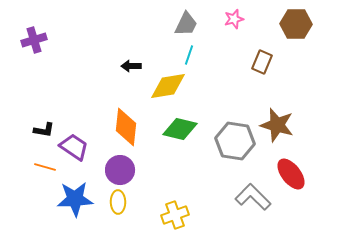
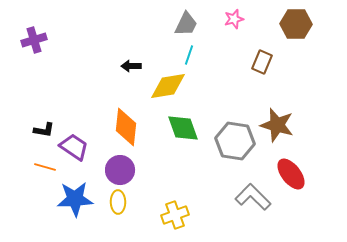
green diamond: moved 3 px right, 1 px up; rotated 56 degrees clockwise
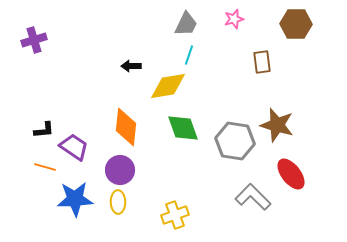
brown rectangle: rotated 30 degrees counterclockwise
black L-shape: rotated 15 degrees counterclockwise
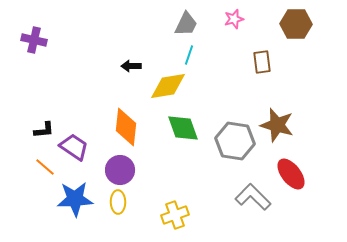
purple cross: rotated 30 degrees clockwise
orange line: rotated 25 degrees clockwise
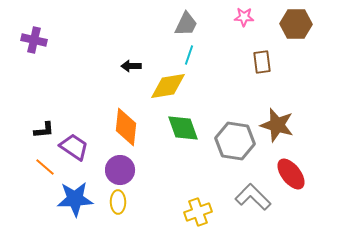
pink star: moved 10 px right, 2 px up; rotated 18 degrees clockwise
yellow cross: moved 23 px right, 3 px up
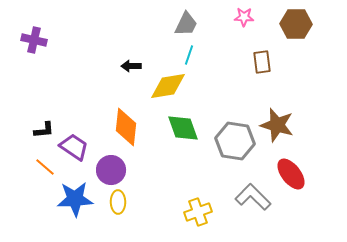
purple circle: moved 9 px left
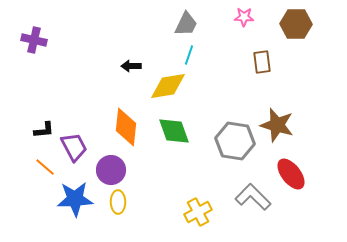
green diamond: moved 9 px left, 3 px down
purple trapezoid: rotated 28 degrees clockwise
yellow cross: rotated 8 degrees counterclockwise
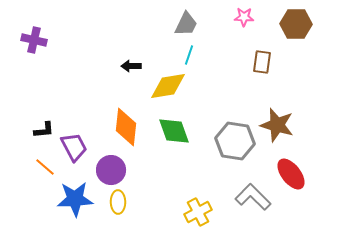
brown rectangle: rotated 15 degrees clockwise
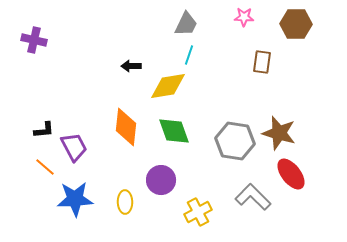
brown star: moved 2 px right, 8 px down
purple circle: moved 50 px right, 10 px down
yellow ellipse: moved 7 px right
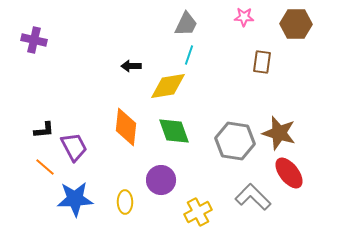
red ellipse: moved 2 px left, 1 px up
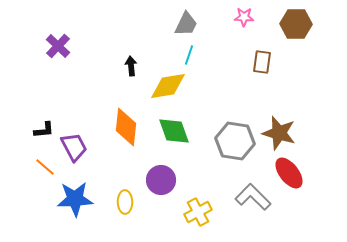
purple cross: moved 24 px right, 6 px down; rotated 30 degrees clockwise
black arrow: rotated 84 degrees clockwise
